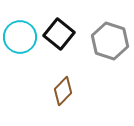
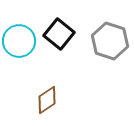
cyan circle: moved 1 px left, 4 px down
brown diamond: moved 16 px left, 9 px down; rotated 12 degrees clockwise
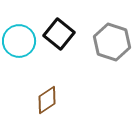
gray hexagon: moved 2 px right, 1 px down
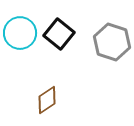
cyan circle: moved 1 px right, 8 px up
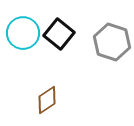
cyan circle: moved 3 px right
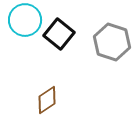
cyan circle: moved 2 px right, 13 px up
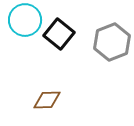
gray hexagon: rotated 21 degrees clockwise
brown diamond: rotated 32 degrees clockwise
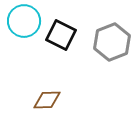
cyan circle: moved 1 px left, 1 px down
black square: moved 2 px right, 1 px down; rotated 12 degrees counterclockwise
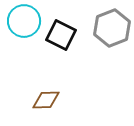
gray hexagon: moved 14 px up
brown diamond: moved 1 px left
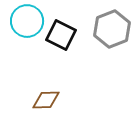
cyan circle: moved 3 px right
gray hexagon: moved 1 px down
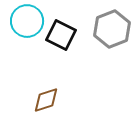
brown diamond: rotated 16 degrees counterclockwise
